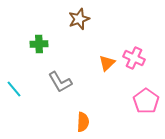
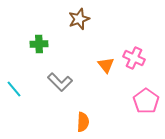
orange triangle: moved 1 px left, 2 px down; rotated 24 degrees counterclockwise
gray L-shape: rotated 15 degrees counterclockwise
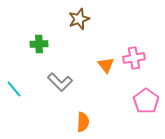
pink cross: rotated 35 degrees counterclockwise
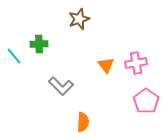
pink cross: moved 2 px right, 5 px down
gray L-shape: moved 1 px right, 4 px down
cyan line: moved 33 px up
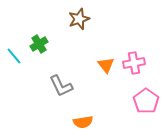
green cross: rotated 30 degrees counterclockwise
pink cross: moved 2 px left
gray L-shape: rotated 20 degrees clockwise
orange semicircle: rotated 78 degrees clockwise
